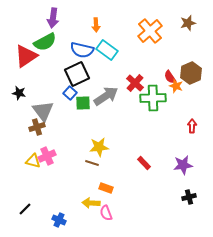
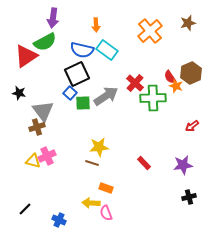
red arrow: rotated 128 degrees counterclockwise
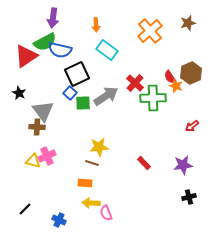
blue semicircle: moved 22 px left
black star: rotated 16 degrees clockwise
brown cross: rotated 21 degrees clockwise
orange rectangle: moved 21 px left, 5 px up; rotated 16 degrees counterclockwise
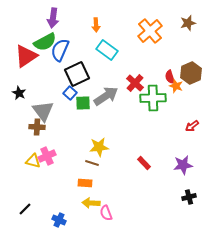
blue semicircle: rotated 100 degrees clockwise
red semicircle: rotated 16 degrees clockwise
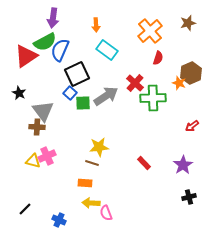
red semicircle: moved 12 px left, 19 px up; rotated 144 degrees counterclockwise
orange star: moved 3 px right, 3 px up
purple star: rotated 24 degrees counterclockwise
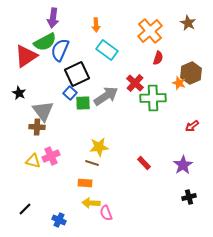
brown star: rotated 28 degrees counterclockwise
pink cross: moved 4 px right
